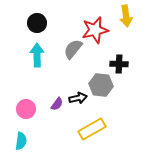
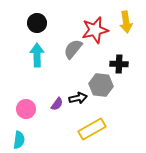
yellow arrow: moved 6 px down
cyan semicircle: moved 2 px left, 1 px up
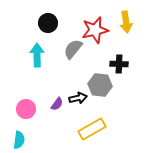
black circle: moved 11 px right
gray hexagon: moved 1 px left
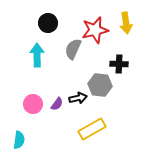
yellow arrow: moved 1 px down
gray semicircle: rotated 15 degrees counterclockwise
pink circle: moved 7 px right, 5 px up
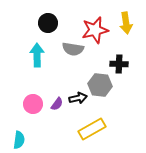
gray semicircle: rotated 105 degrees counterclockwise
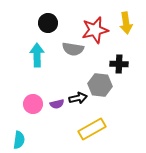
purple semicircle: rotated 40 degrees clockwise
